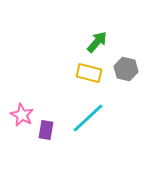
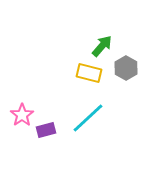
green arrow: moved 5 px right, 4 px down
gray hexagon: moved 1 px up; rotated 15 degrees clockwise
pink star: rotated 10 degrees clockwise
purple rectangle: rotated 66 degrees clockwise
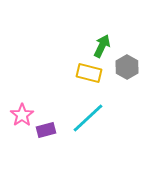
green arrow: rotated 15 degrees counterclockwise
gray hexagon: moved 1 px right, 1 px up
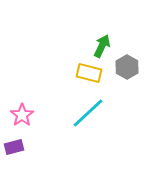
cyan line: moved 5 px up
purple rectangle: moved 32 px left, 17 px down
